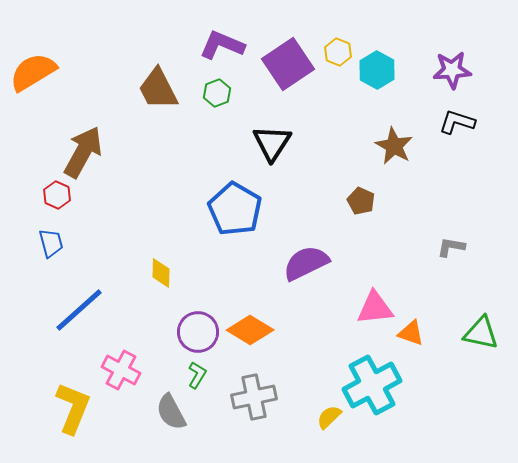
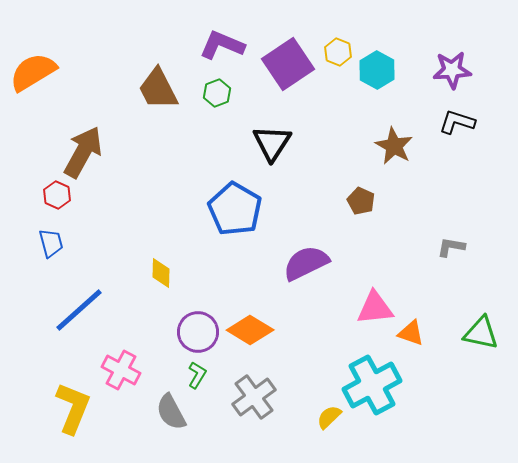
gray cross: rotated 24 degrees counterclockwise
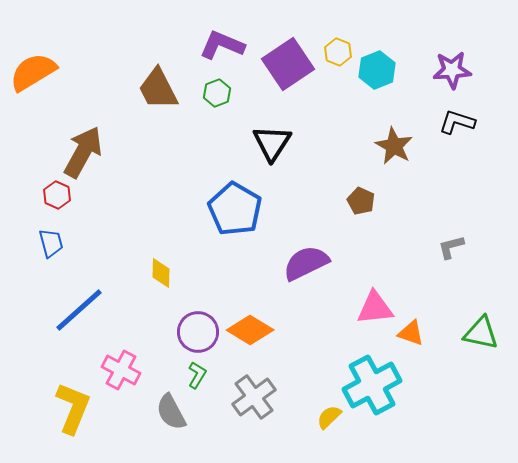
cyan hexagon: rotated 9 degrees clockwise
gray L-shape: rotated 24 degrees counterclockwise
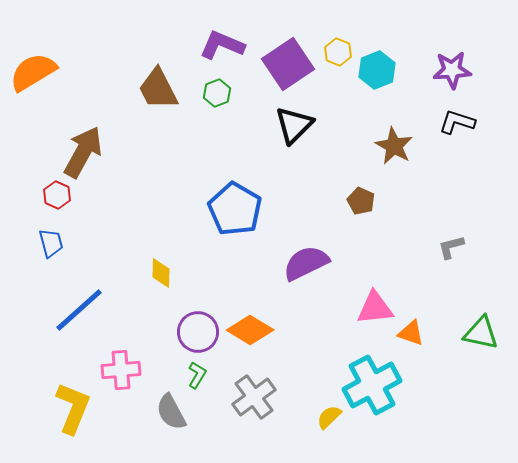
black triangle: moved 22 px right, 18 px up; rotated 12 degrees clockwise
pink cross: rotated 33 degrees counterclockwise
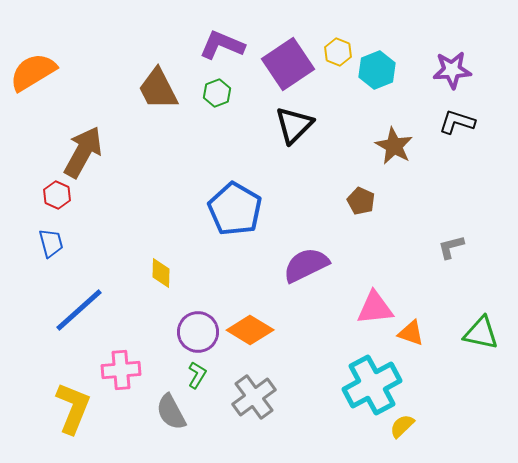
purple semicircle: moved 2 px down
yellow semicircle: moved 73 px right, 9 px down
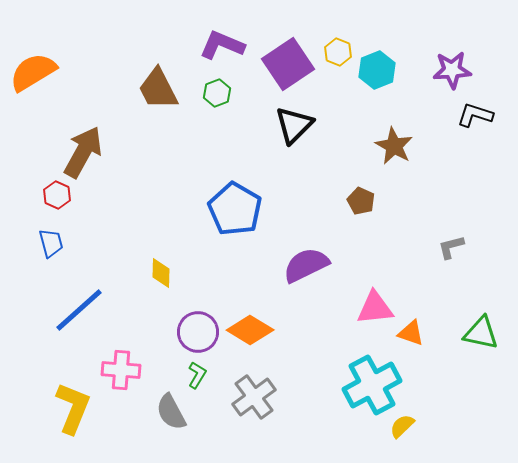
black L-shape: moved 18 px right, 7 px up
pink cross: rotated 9 degrees clockwise
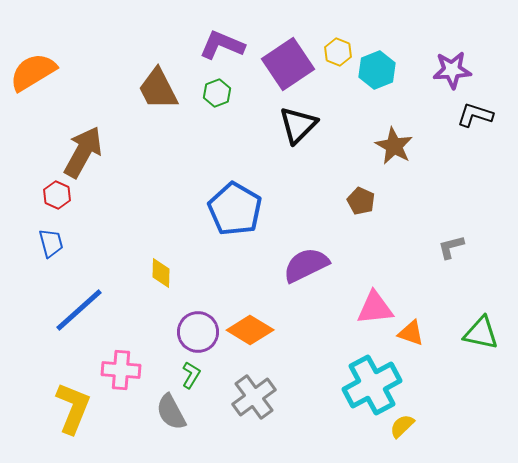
black triangle: moved 4 px right
green L-shape: moved 6 px left
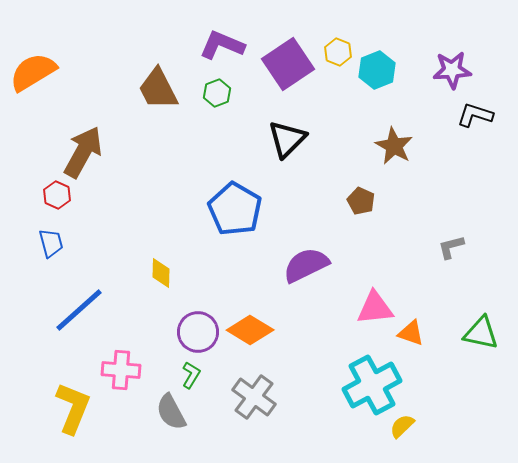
black triangle: moved 11 px left, 14 px down
gray cross: rotated 18 degrees counterclockwise
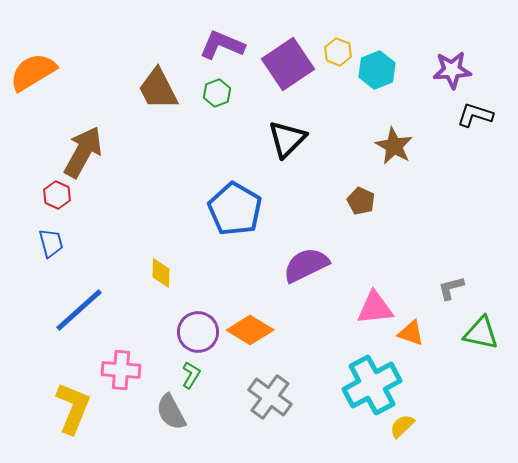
gray L-shape: moved 41 px down
gray cross: moved 16 px right
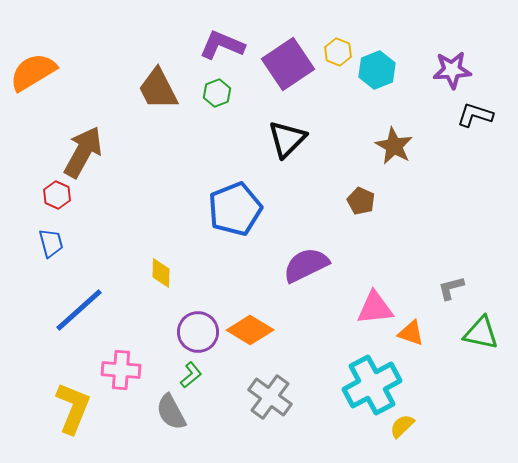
blue pentagon: rotated 20 degrees clockwise
green L-shape: rotated 20 degrees clockwise
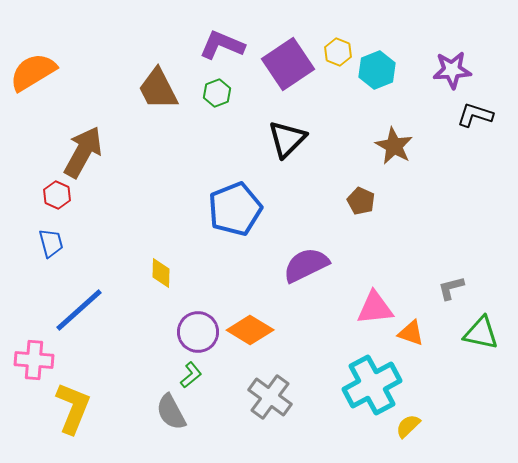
pink cross: moved 87 px left, 10 px up
yellow semicircle: moved 6 px right
